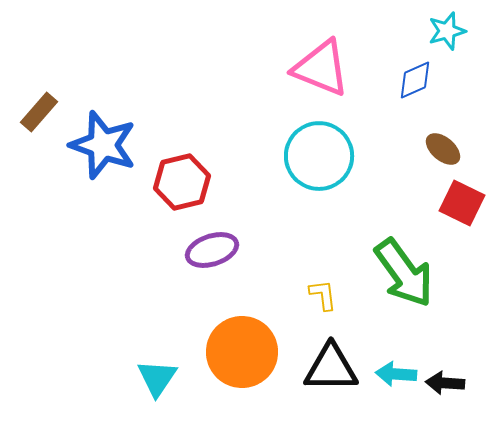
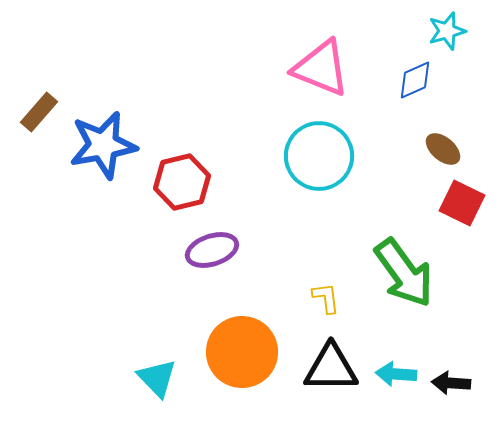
blue star: rotated 30 degrees counterclockwise
yellow L-shape: moved 3 px right, 3 px down
cyan triangle: rotated 18 degrees counterclockwise
black arrow: moved 6 px right
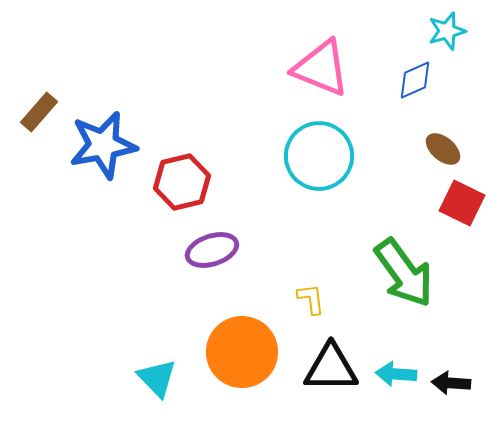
yellow L-shape: moved 15 px left, 1 px down
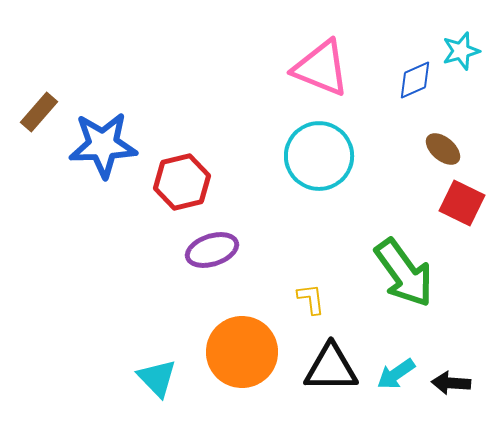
cyan star: moved 14 px right, 20 px down
blue star: rotated 8 degrees clockwise
cyan arrow: rotated 39 degrees counterclockwise
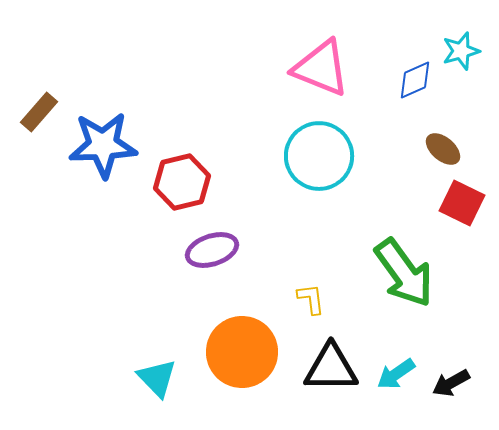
black arrow: rotated 33 degrees counterclockwise
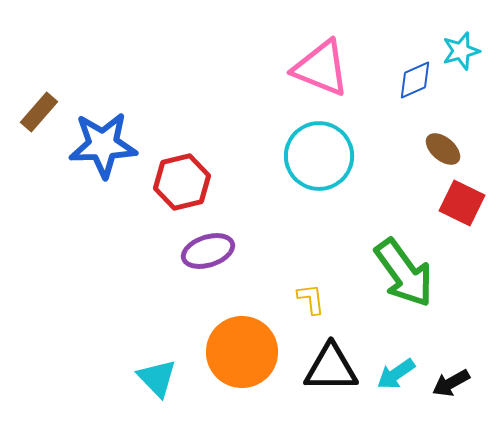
purple ellipse: moved 4 px left, 1 px down
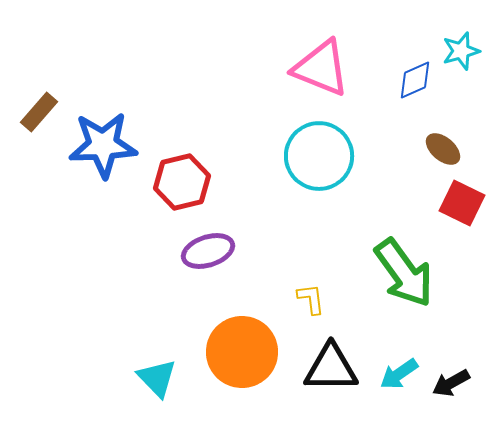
cyan arrow: moved 3 px right
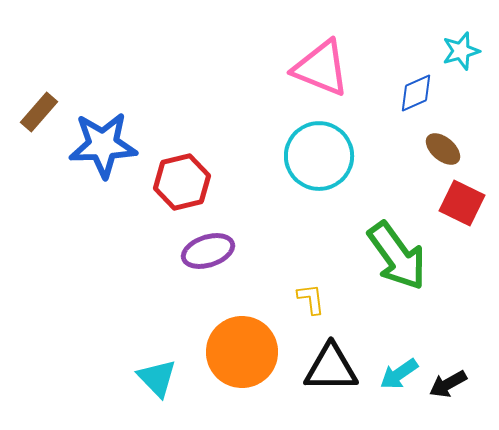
blue diamond: moved 1 px right, 13 px down
green arrow: moved 7 px left, 17 px up
black arrow: moved 3 px left, 1 px down
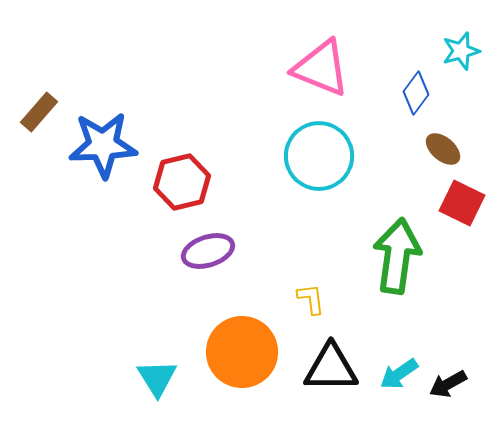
blue diamond: rotated 30 degrees counterclockwise
green arrow: rotated 136 degrees counterclockwise
cyan triangle: rotated 12 degrees clockwise
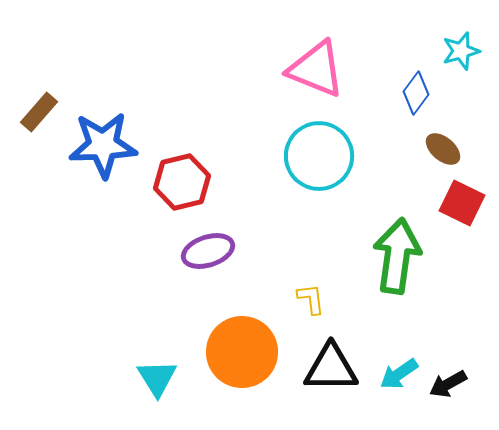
pink triangle: moved 5 px left, 1 px down
